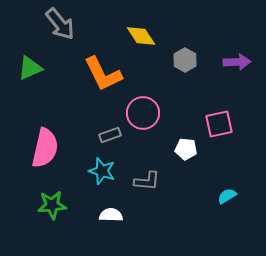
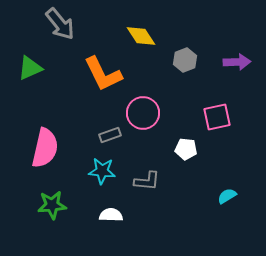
gray hexagon: rotated 10 degrees clockwise
pink square: moved 2 px left, 7 px up
cyan star: rotated 12 degrees counterclockwise
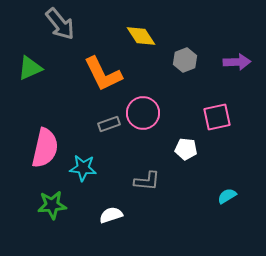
gray rectangle: moved 1 px left, 11 px up
cyan star: moved 19 px left, 3 px up
white semicircle: rotated 20 degrees counterclockwise
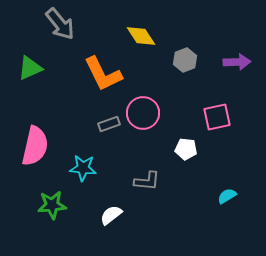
pink semicircle: moved 10 px left, 2 px up
white semicircle: rotated 20 degrees counterclockwise
